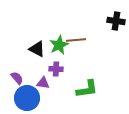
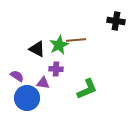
purple semicircle: moved 2 px up; rotated 16 degrees counterclockwise
green L-shape: rotated 15 degrees counterclockwise
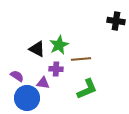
brown line: moved 5 px right, 19 px down
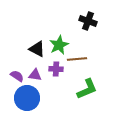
black cross: moved 28 px left; rotated 12 degrees clockwise
brown line: moved 4 px left
purple triangle: moved 8 px left, 8 px up
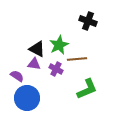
purple cross: rotated 24 degrees clockwise
purple triangle: moved 1 px left, 11 px up
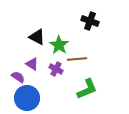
black cross: moved 2 px right
green star: rotated 12 degrees counterclockwise
black triangle: moved 12 px up
purple triangle: moved 2 px left; rotated 24 degrees clockwise
purple semicircle: moved 1 px right, 1 px down
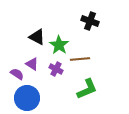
brown line: moved 3 px right
purple semicircle: moved 1 px left, 3 px up
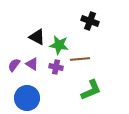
green star: rotated 24 degrees counterclockwise
purple cross: moved 2 px up; rotated 16 degrees counterclockwise
purple semicircle: moved 3 px left, 9 px up; rotated 88 degrees counterclockwise
green L-shape: moved 4 px right, 1 px down
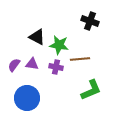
purple triangle: rotated 24 degrees counterclockwise
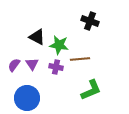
purple triangle: rotated 48 degrees clockwise
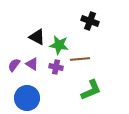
purple triangle: rotated 24 degrees counterclockwise
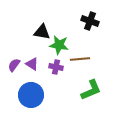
black triangle: moved 5 px right, 5 px up; rotated 18 degrees counterclockwise
blue circle: moved 4 px right, 3 px up
